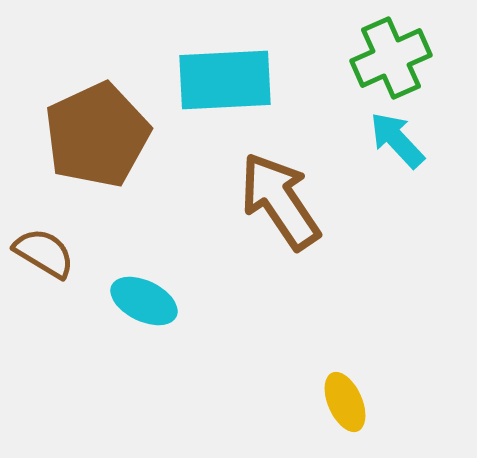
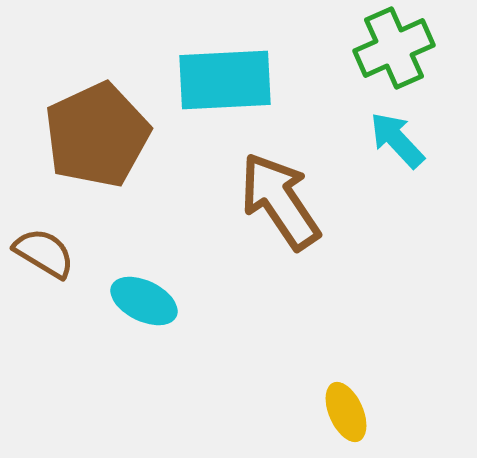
green cross: moved 3 px right, 10 px up
yellow ellipse: moved 1 px right, 10 px down
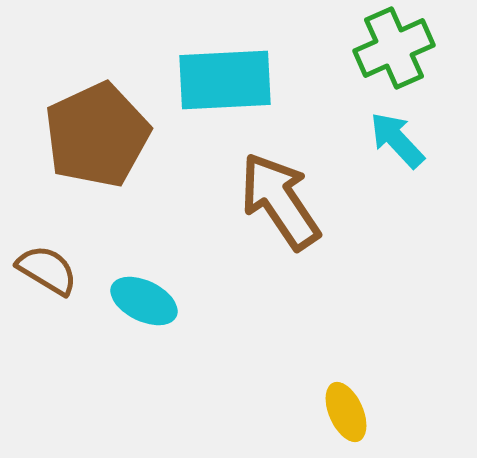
brown semicircle: moved 3 px right, 17 px down
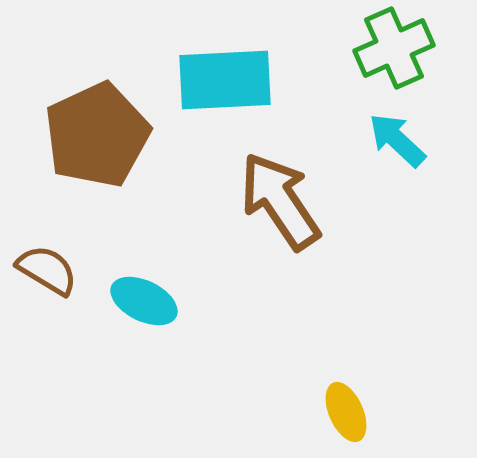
cyan arrow: rotated 4 degrees counterclockwise
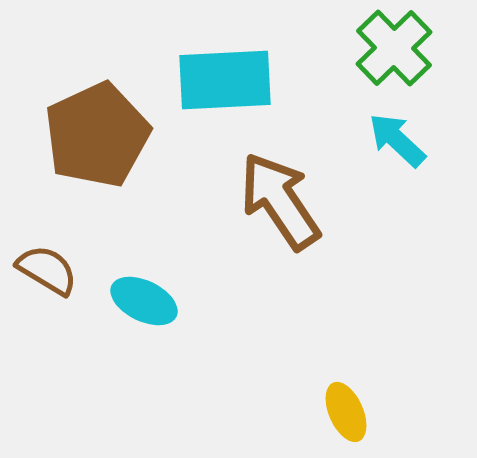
green cross: rotated 20 degrees counterclockwise
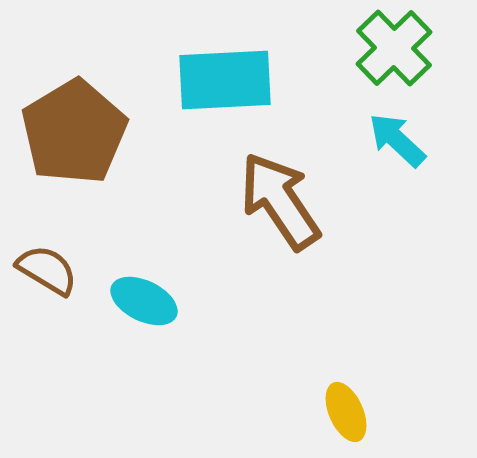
brown pentagon: moved 23 px left, 3 px up; rotated 6 degrees counterclockwise
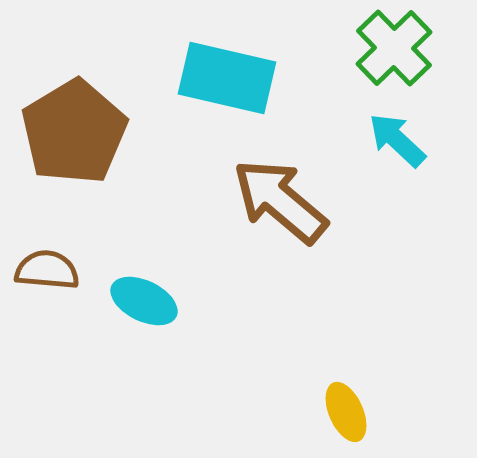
cyan rectangle: moved 2 px right, 2 px up; rotated 16 degrees clockwise
brown arrow: rotated 16 degrees counterclockwise
brown semicircle: rotated 26 degrees counterclockwise
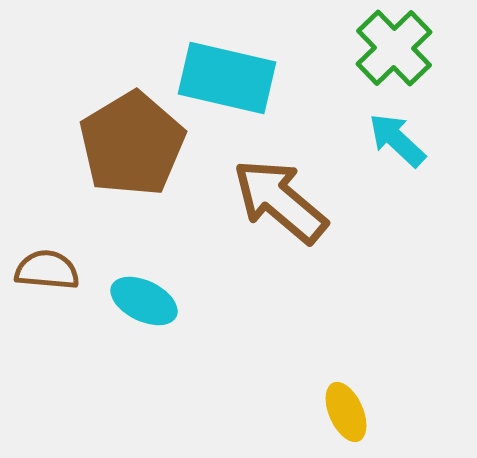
brown pentagon: moved 58 px right, 12 px down
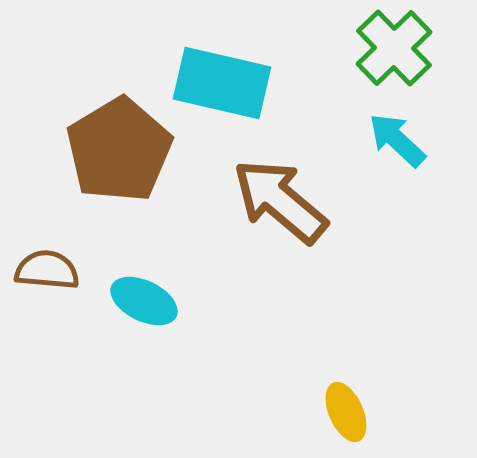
cyan rectangle: moved 5 px left, 5 px down
brown pentagon: moved 13 px left, 6 px down
